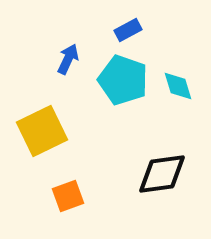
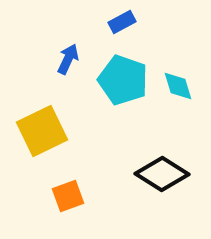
blue rectangle: moved 6 px left, 8 px up
black diamond: rotated 40 degrees clockwise
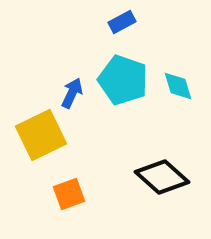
blue arrow: moved 4 px right, 34 px down
yellow square: moved 1 px left, 4 px down
black diamond: moved 3 px down; rotated 10 degrees clockwise
orange square: moved 1 px right, 2 px up
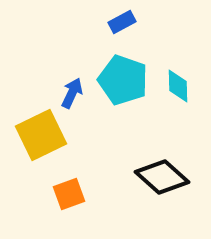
cyan diamond: rotated 16 degrees clockwise
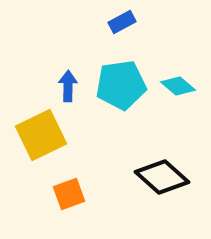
cyan pentagon: moved 2 px left, 5 px down; rotated 27 degrees counterclockwise
cyan diamond: rotated 48 degrees counterclockwise
blue arrow: moved 4 px left, 7 px up; rotated 24 degrees counterclockwise
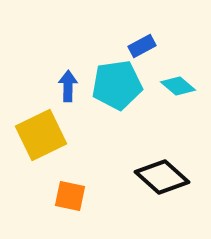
blue rectangle: moved 20 px right, 24 px down
cyan pentagon: moved 4 px left
orange square: moved 1 px right, 2 px down; rotated 32 degrees clockwise
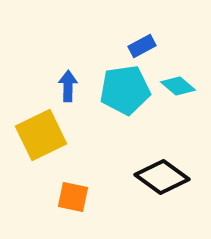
cyan pentagon: moved 8 px right, 5 px down
black diamond: rotated 6 degrees counterclockwise
orange square: moved 3 px right, 1 px down
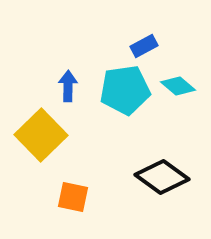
blue rectangle: moved 2 px right
yellow square: rotated 18 degrees counterclockwise
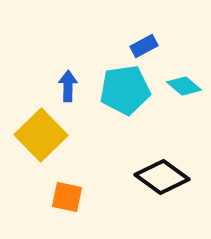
cyan diamond: moved 6 px right
orange square: moved 6 px left
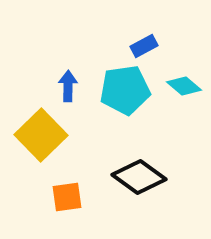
black diamond: moved 23 px left
orange square: rotated 20 degrees counterclockwise
